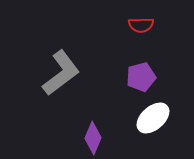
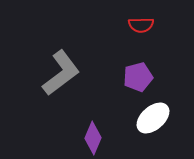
purple pentagon: moved 3 px left
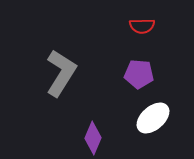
red semicircle: moved 1 px right, 1 px down
gray L-shape: rotated 21 degrees counterclockwise
purple pentagon: moved 1 px right, 3 px up; rotated 20 degrees clockwise
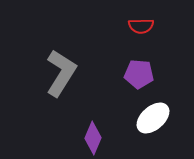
red semicircle: moved 1 px left
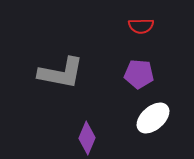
gray L-shape: rotated 69 degrees clockwise
purple diamond: moved 6 px left
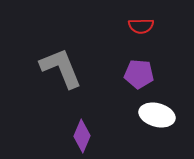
gray L-shape: moved 5 px up; rotated 123 degrees counterclockwise
white ellipse: moved 4 px right, 3 px up; rotated 56 degrees clockwise
purple diamond: moved 5 px left, 2 px up
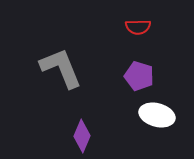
red semicircle: moved 3 px left, 1 px down
purple pentagon: moved 2 px down; rotated 12 degrees clockwise
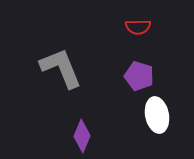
white ellipse: rotated 64 degrees clockwise
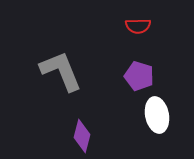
red semicircle: moved 1 px up
gray L-shape: moved 3 px down
purple diamond: rotated 8 degrees counterclockwise
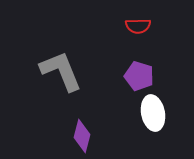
white ellipse: moved 4 px left, 2 px up
